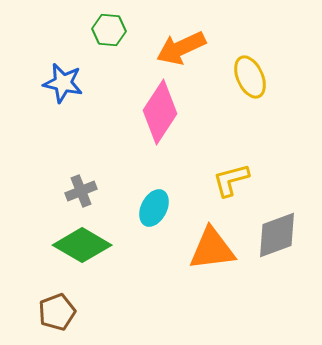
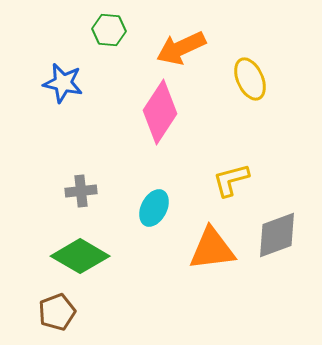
yellow ellipse: moved 2 px down
gray cross: rotated 16 degrees clockwise
green diamond: moved 2 px left, 11 px down
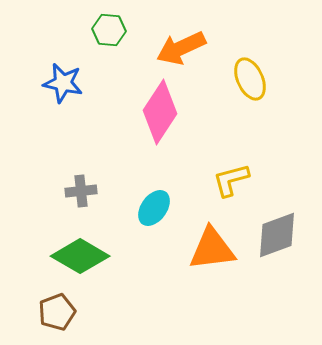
cyan ellipse: rotated 9 degrees clockwise
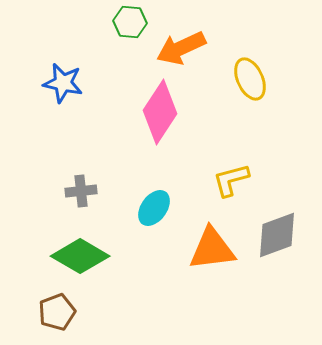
green hexagon: moved 21 px right, 8 px up
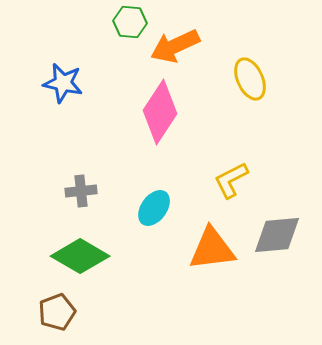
orange arrow: moved 6 px left, 2 px up
yellow L-shape: rotated 12 degrees counterclockwise
gray diamond: rotated 15 degrees clockwise
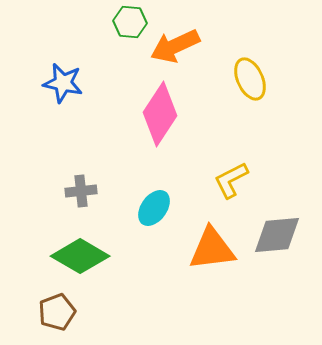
pink diamond: moved 2 px down
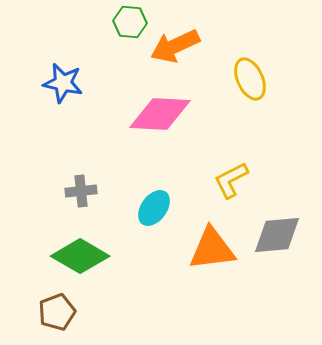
pink diamond: rotated 60 degrees clockwise
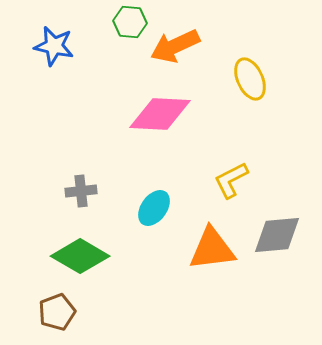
blue star: moved 9 px left, 37 px up
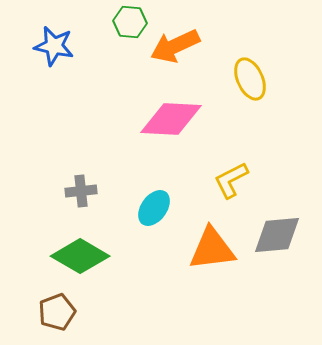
pink diamond: moved 11 px right, 5 px down
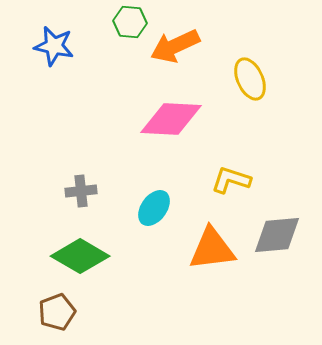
yellow L-shape: rotated 45 degrees clockwise
